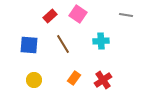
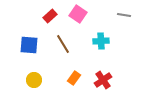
gray line: moved 2 px left
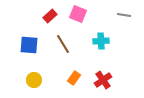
pink square: rotated 12 degrees counterclockwise
